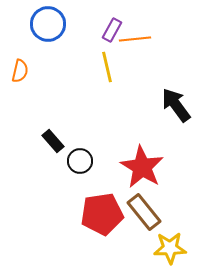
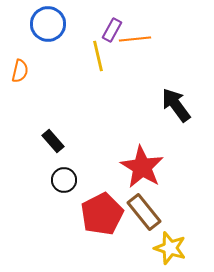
yellow line: moved 9 px left, 11 px up
black circle: moved 16 px left, 19 px down
red pentagon: rotated 18 degrees counterclockwise
yellow star: rotated 20 degrees clockwise
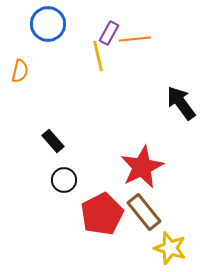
purple rectangle: moved 3 px left, 3 px down
black arrow: moved 5 px right, 2 px up
red star: rotated 15 degrees clockwise
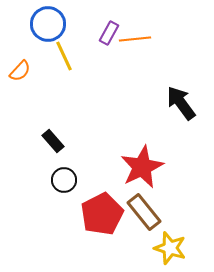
yellow line: moved 34 px left; rotated 12 degrees counterclockwise
orange semicircle: rotated 30 degrees clockwise
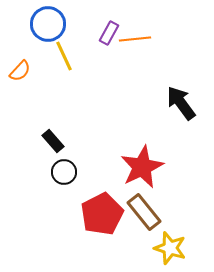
black circle: moved 8 px up
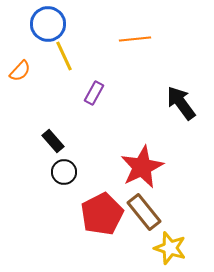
purple rectangle: moved 15 px left, 60 px down
